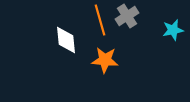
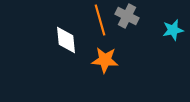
gray cross: rotated 30 degrees counterclockwise
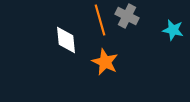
cyan star: rotated 25 degrees clockwise
orange star: moved 2 px down; rotated 20 degrees clockwise
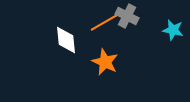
orange line: moved 5 px right, 2 px down; rotated 76 degrees clockwise
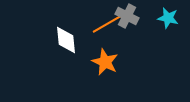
orange line: moved 2 px right, 2 px down
cyan star: moved 5 px left, 12 px up
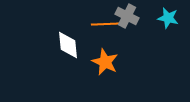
orange line: rotated 28 degrees clockwise
white diamond: moved 2 px right, 5 px down
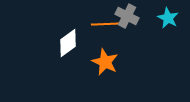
cyan star: rotated 15 degrees clockwise
white diamond: moved 2 px up; rotated 60 degrees clockwise
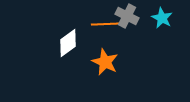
cyan star: moved 6 px left
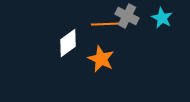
orange star: moved 4 px left, 3 px up
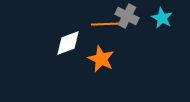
white diamond: rotated 16 degrees clockwise
